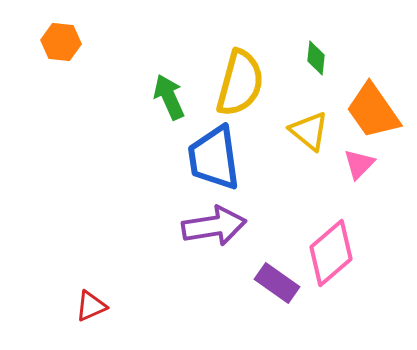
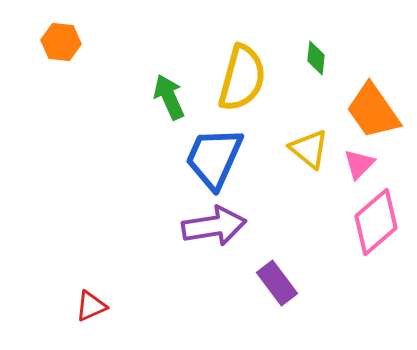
yellow semicircle: moved 2 px right, 5 px up
yellow triangle: moved 18 px down
blue trapezoid: rotated 32 degrees clockwise
pink diamond: moved 45 px right, 31 px up
purple rectangle: rotated 18 degrees clockwise
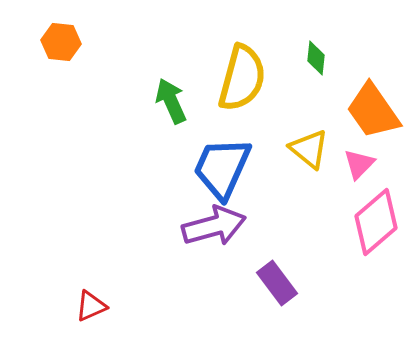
green arrow: moved 2 px right, 4 px down
blue trapezoid: moved 8 px right, 10 px down
purple arrow: rotated 6 degrees counterclockwise
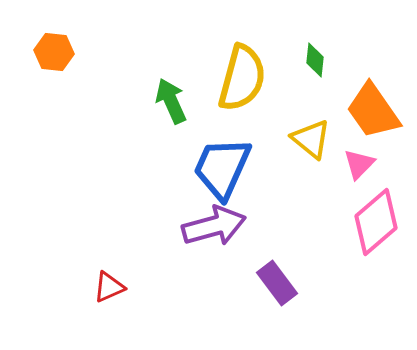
orange hexagon: moved 7 px left, 10 px down
green diamond: moved 1 px left, 2 px down
yellow triangle: moved 2 px right, 10 px up
red triangle: moved 18 px right, 19 px up
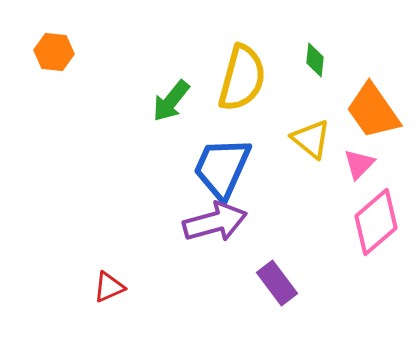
green arrow: rotated 117 degrees counterclockwise
purple arrow: moved 1 px right, 4 px up
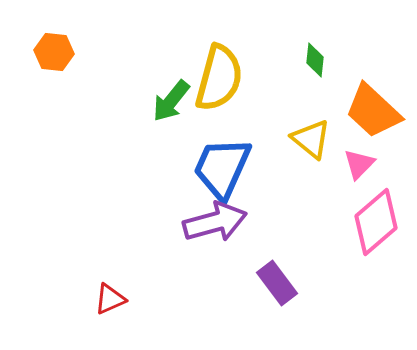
yellow semicircle: moved 23 px left
orange trapezoid: rotated 12 degrees counterclockwise
red triangle: moved 1 px right, 12 px down
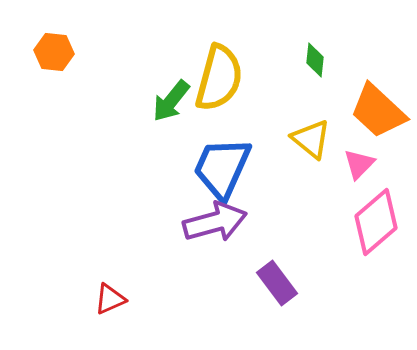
orange trapezoid: moved 5 px right
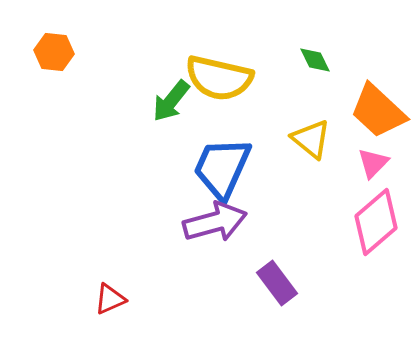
green diamond: rotated 32 degrees counterclockwise
yellow semicircle: rotated 88 degrees clockwise
pink triangle: moved 14 px right, 1 px up
